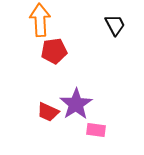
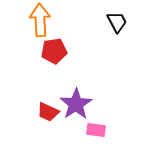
black trapezoid: moved 2 px right, 3 px up
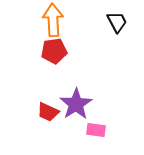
orange arrow: moved 13 px right
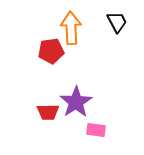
orange arrow: moved 18 px right, 8 px down
red pentagon: moved 3 px left
purple star: moved 2 px up
red trapezoid: rotated 25 degrees counterclockwise
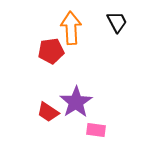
red trapezoid: rotated 35 degrees clockwise
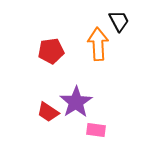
black trapezoid: moved 2 px right, 1 px up
orange arrow: moved 27 px right, 16 px down
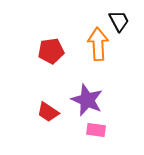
purple star: moved 11 px right, 2 px up; rotated 16 degrees counterclockwise
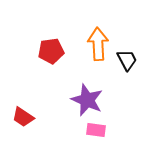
black trapezoid: moved 8 px right, 39 px down
red trapezoid: moved 25 px left, 5 px down
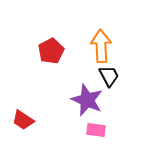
orange arrow: moved 3 px right, 2 px down
red pentagon: rotated 20 degrees counterclockwise
black trapezoid: moved 18 px left, 16 px down
red trapezoid: moved 3 px down
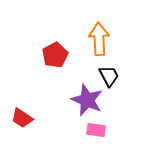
orange arrow: moved 2 px left, 7 px up
red pentagon: moved 4 px right, 4 px down
red trapezoid: moved 1 px left, 2 px up
